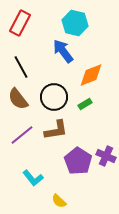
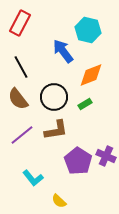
cyan hexagon: moved 13 px right, 7 px down
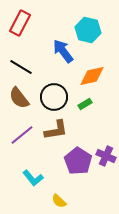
black line: rotated 30 degrees counterclockwise
orange diamond: moved 1 px right, 1 px down; rotated 8 degrees clockwise
brown semicircle: moved 1 px right, 1 px up
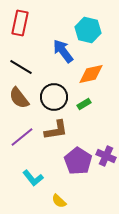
red rectangle: rotated 15 degrees counterclockwise
orange diamond: moved 1 px left, 2 px up
green rectangle: moved 1 px left
purple line: moved 2 px down
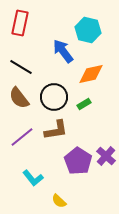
purple cross: rotated 18 degrees clockwise
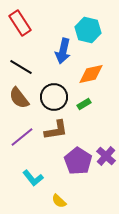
red rectangle: rotated 45 degrees counterclockwise
blue arrow: rotated 130 degrees counterclockwise
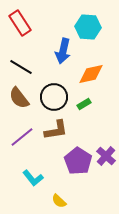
cyan hexagon: moved 3 px up; rotated 10 degrees counterclockwise
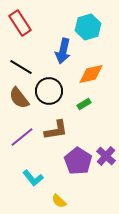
cyan hexagon: rotated 20 degrees counterclockwise
black circle: moved 5 px left, 6 px up
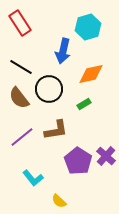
black circle: moved 2 px up
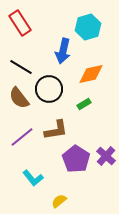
purple pentagon: moved 2 px left, 2 px up
yellow semicircle: rotated 98 degrees clockwise
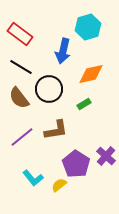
red rectangle: moved 11 px down; rotated 20 degrees counterclockwise
purple pentagon: moved 5 px down
yellow semicircle: moved 16 px up
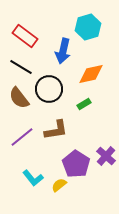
red rectangle: moved 5 px right, 2 px down
